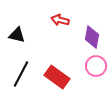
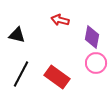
pink circle: moved 3 px up
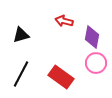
red arrow: moved 4 px right, 1 px down
black triangle: moved 4 px right; rotated 30 degrees counterclockwise
red rectangle: moved 4 px right
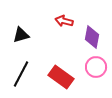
pink circle: moved 4 px down
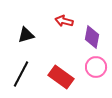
black triangle: moved 5 px right
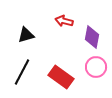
black line: moved 1 px right, 2 px up
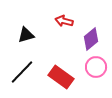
purple diamond: moved 1 px left, 2 px down; rotated 40 degrees clockwise
black line: rotated 16 degrees clockwise
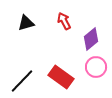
red arrow: rotated 48 degrees clockwise
black triangle: moved 12 px up
black line: moved 9 px down
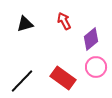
black triangle: moved 1 px left, 1 px down
red rectangle: moved 2 px right, 1 px down
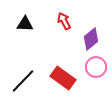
black triangle: rotated 18 degrees clockwise
black line: moved 1 px right
